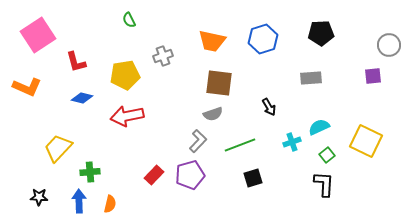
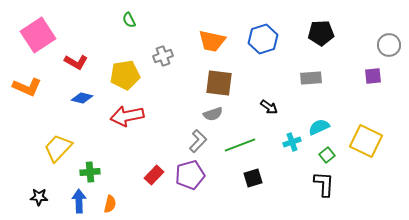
red L-shape: rotated 45 degrees counterclockwise
black arrow: rotated 24 degrees counterclockwise
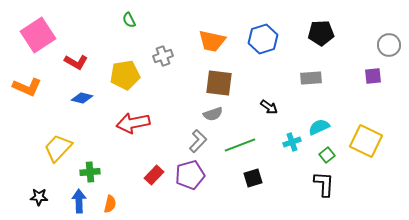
red arrow: moved 6 px right, 7 px down
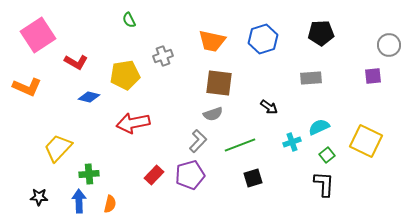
blue diamond: moved 7 px right, 1 px up
green cross: moved 1 px left, 2 px down
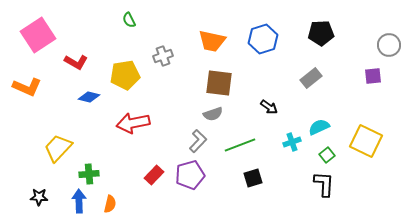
gray rectangle: rotated 35 degrees counterclockwise
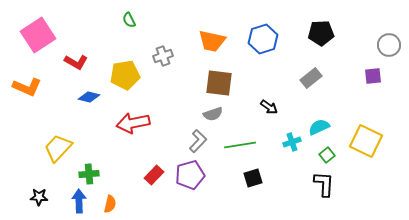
green line: rotated 12 degrees clockwise
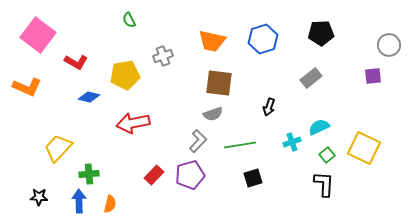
pink square: rotated 20 degrees counterclockwise
black arrow: rotated 72 degrees clockwise
yellow square: moved 2 px left, 7 px down
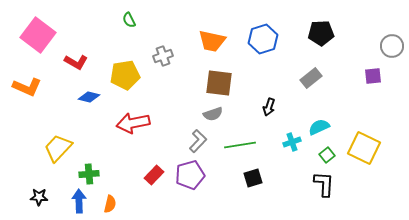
gray circle: moved 3 px right, 1 px down
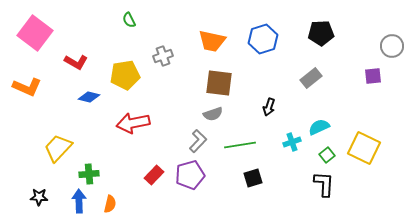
pink square: moved 3 px left, 2 px up
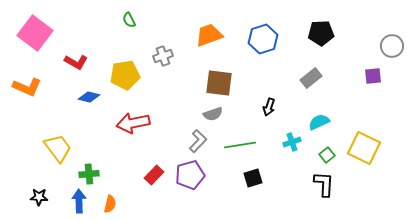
orange trapezoid: moved 3 px left, 6 px up; rotated 148 degrees clockwise
cyan semicircle: moved 5 px up
yellow trapezoid: rotated 100 degrees clockwise
